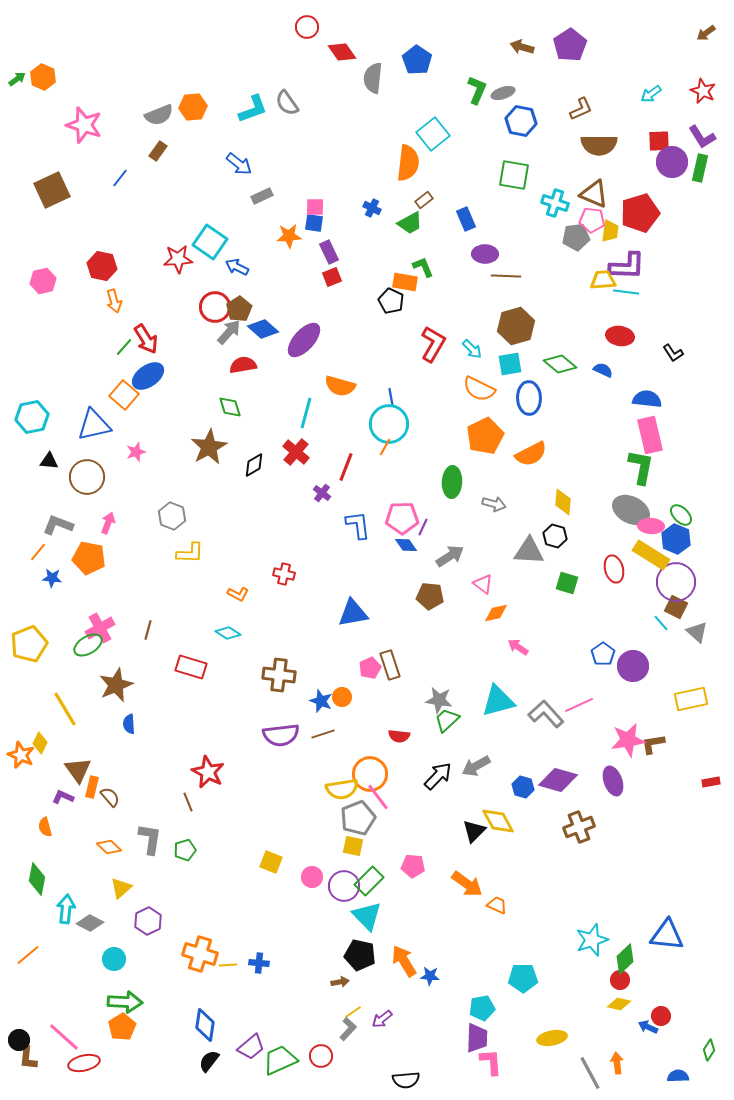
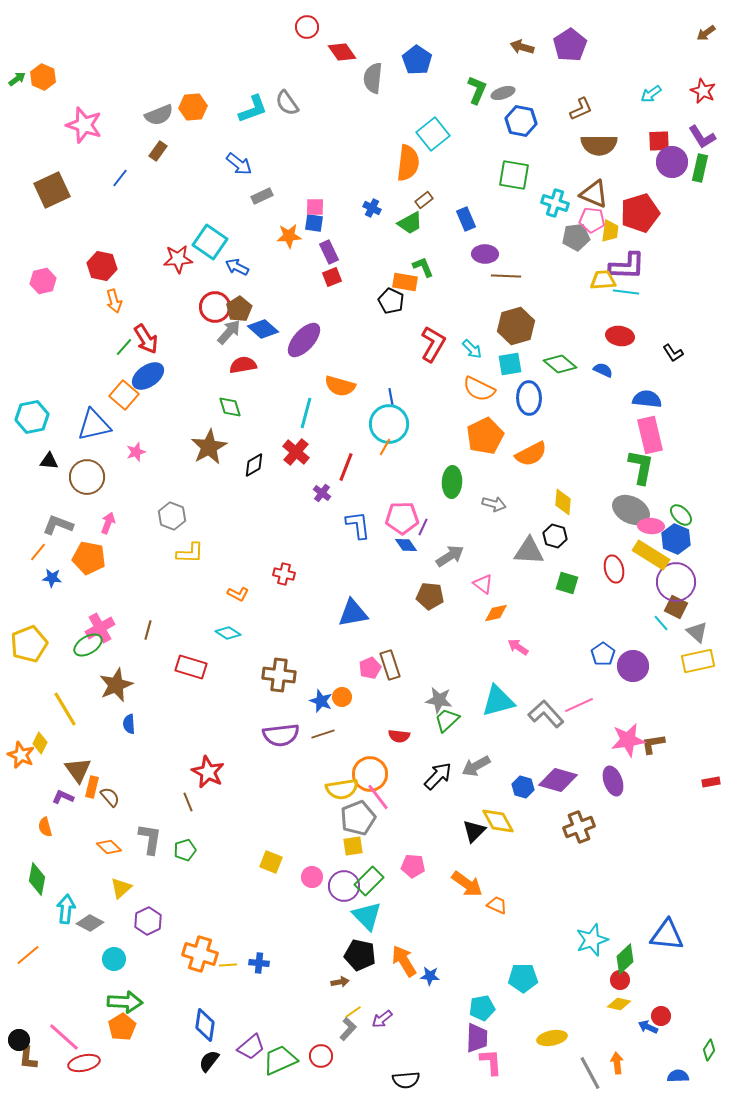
yellow rectangle at (691, 699): moved 7 px right, 38 px up
yellow square at (353, 846): rotated 20 degrees counterclockwise
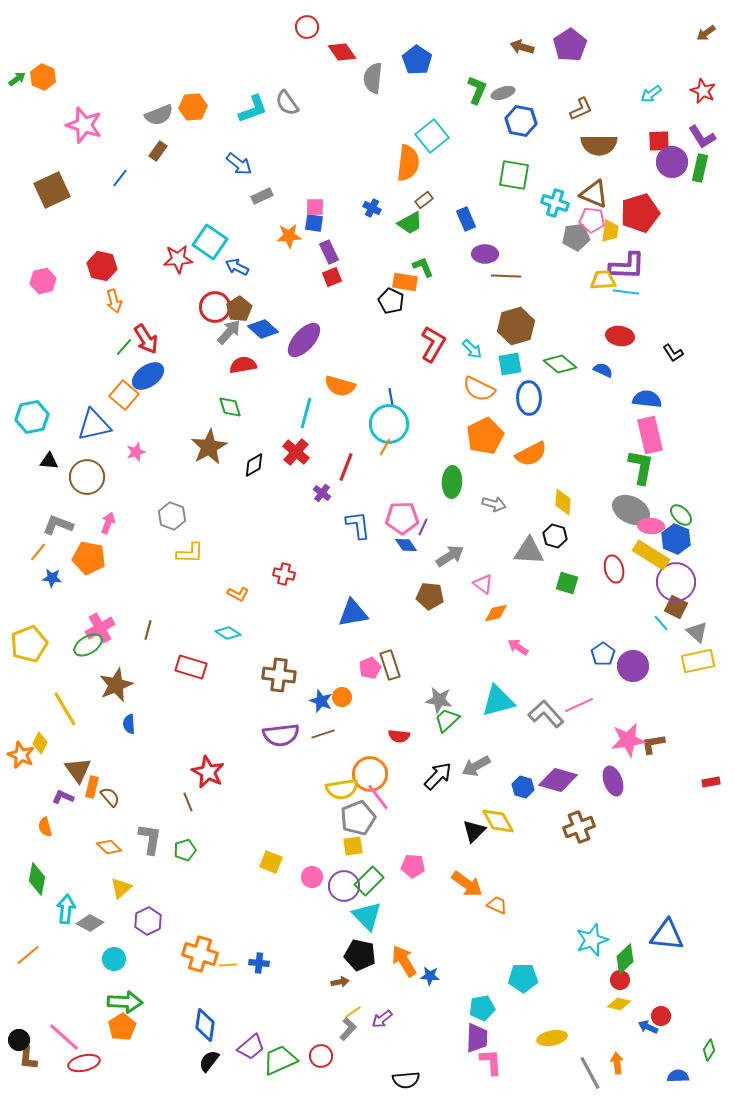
cyan square at (433, 134): moved 1 px left, 2 px down
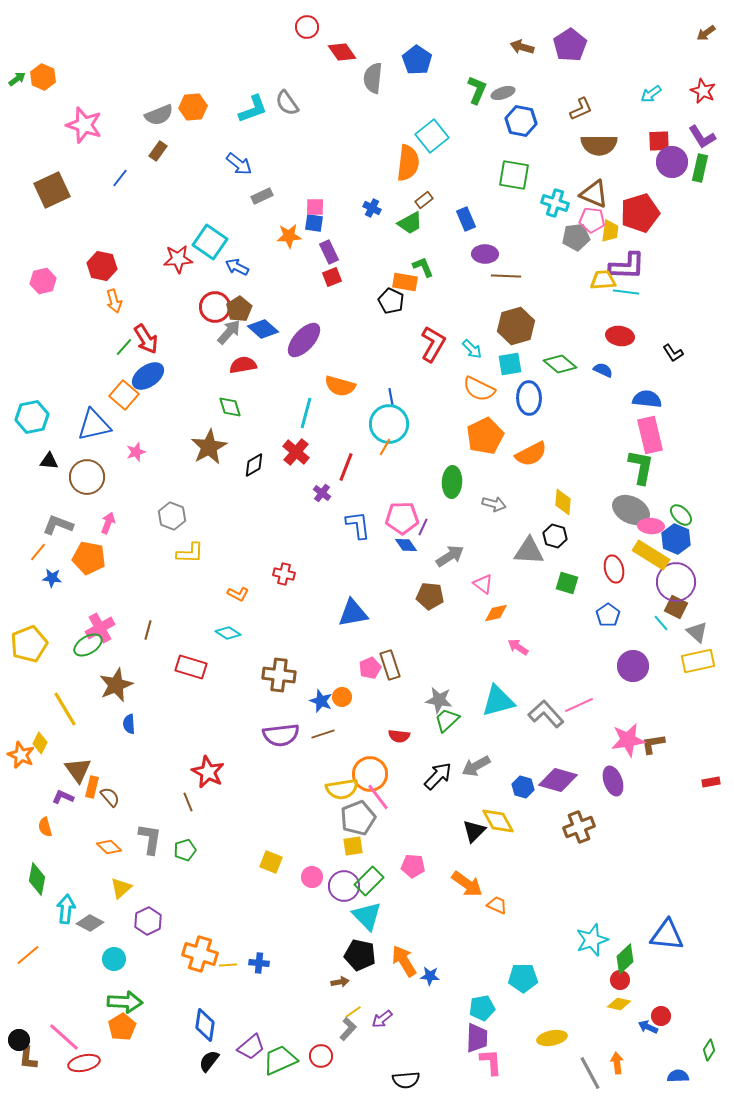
blue pentagon at (603, 654): moved 5 px right, 39 px up
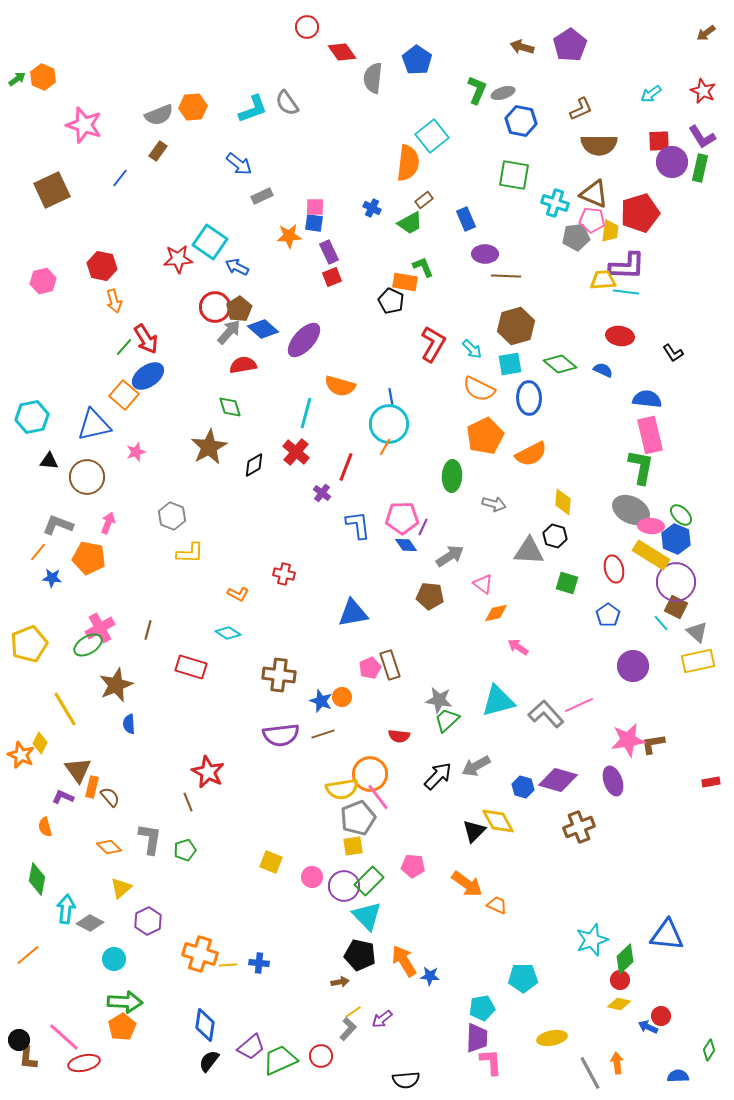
green ellipse at (452, 482): moved 6 px up
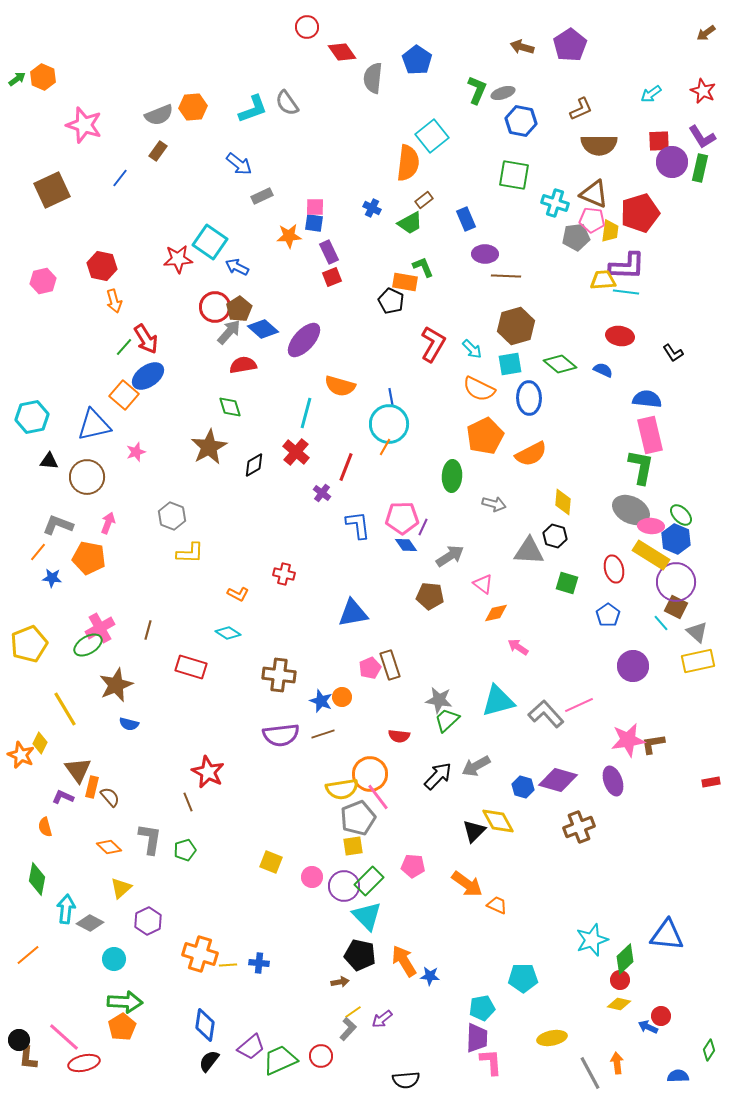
blue semicircle at (129, 724): rotated 72 degrees counterclockwise
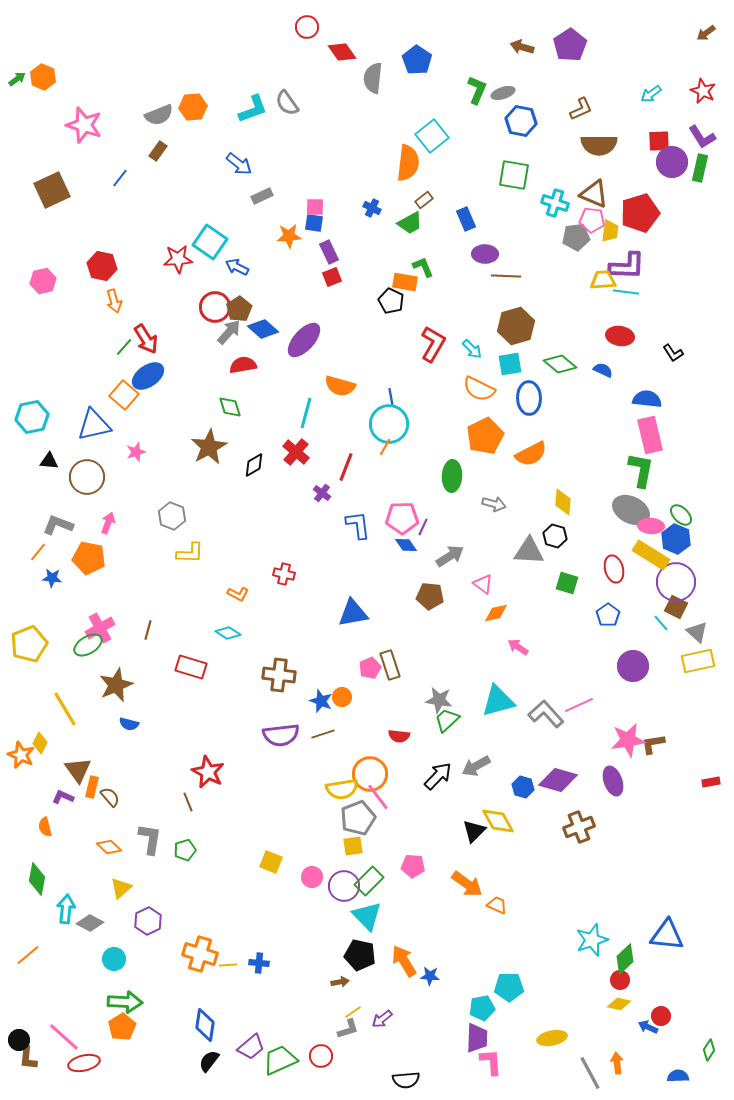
green L-shape at (641, 467): moved 3 px down
cyan pentagon at (523, 978): moved 14 px left, 9 px down
gray L-shape at (348, 1029): rotated 30 degrees clockwise
